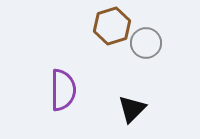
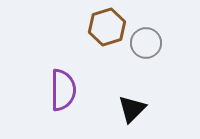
brown hexagon: moved 5 px left, 1 px down
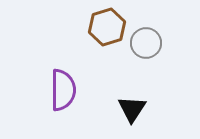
black triangle: rotated 12 degrees counterclockwise
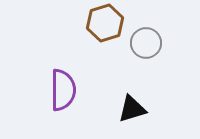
brown hexagon: moved 2 px left, 4 px up
black triangle: rotated 40 degrees clockwise
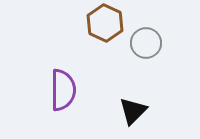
brown hexagon: rotated 18 degrees counterclockwise
black triangle: moved 1 px right, 2 px down; rotated 28 degrees counterclockwise
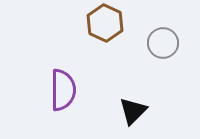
gray circle: moved 17 px right
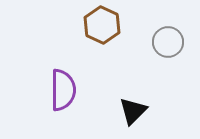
brown hexagon: moved 3 px left, 2 px down
gray circle: moved 5 px right, 1 px up
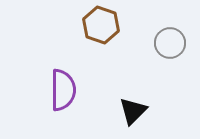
brown hexagon: moved 1 px left; rotated 6 degrees counterclockwise
gray circle: moved 2 px right, 1 px down
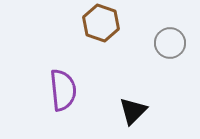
brown hexagon: moved 2 px up
purple semicircle: rotated 6 degrees counterclockwise
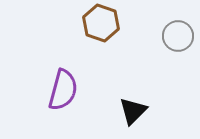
gray circle: moved 8 px right, 7 px up
purple semicircle: rotated 21 degrees clockwise
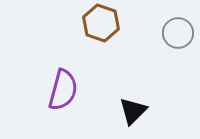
gray circle: moved 3 px up
